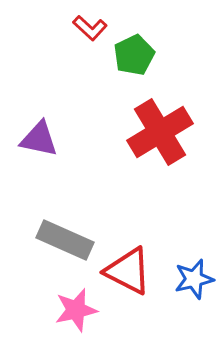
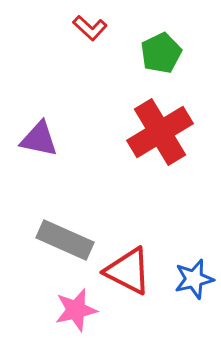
green pentagon: moved 27 px right, 2 px up
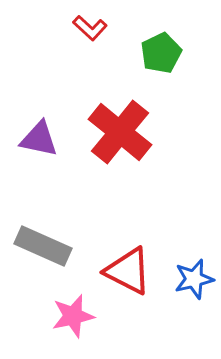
red cross: moved 40 px left; rotated 20 degrees counterclockwise
gray rectangle: moved 22 px left, 6 px down
pink star: moved 3 px left, 6 px down
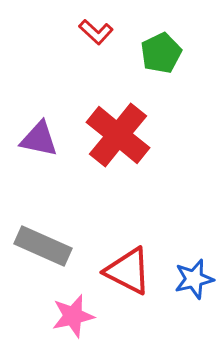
red L-shape: moved 6 px right, 4 px down
red cross: moved 2 px left, 3 px down
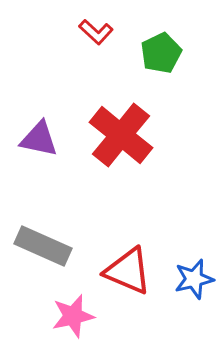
red cross: moved 3 px right
red triangle: rotated 4 degrees counterclockwise
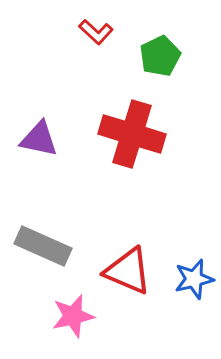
green pentagon: moved 1 px left, 3 px down
red cross: moved 11 px right, 1 px up; rotated 22 degrees counterclockwise
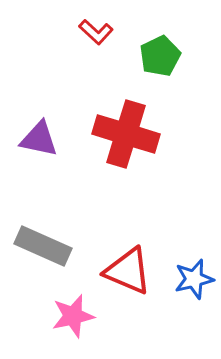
red cross: moved 6 px left
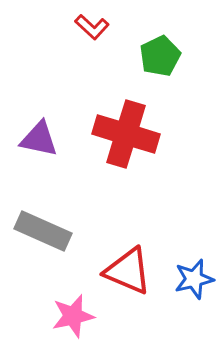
red L-shape: moved 4 px left, 5 px up
gray rectangle: moved 15 px up
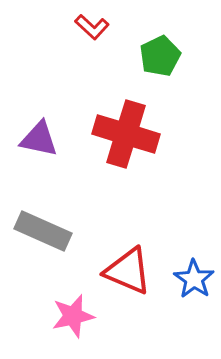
blue star: rotated 24 degrees counterclockwise
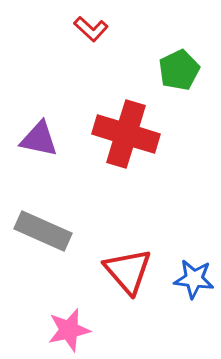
red L-shape: moved 1 px left, 2 px down
green pentagon: moved 19 px right, 14 px down
red triangle: rotated 26 degrees clockwise
blue star: rotated 27 degrees counterclockwise
pink star: moved 4 px left, 14 px down
